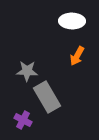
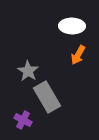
white ellipse: moved 5 px down
orange arrow: moved 1 px right, 1 px up
gray star: moved 1 px right; rotated 30 degrees clockwise
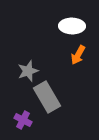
gray star: rotated 20 degrees clockwise
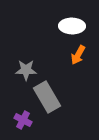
gray star: moved 2 px left, 1 px up; rotated 20 degrees clockwise
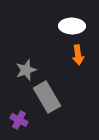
orange arrow: rotated 36 degrees counterclockwise
gray star: rotated 20 degrees counterclockwise
purple cross: moved 4 px left
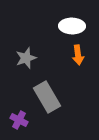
gray star: moved 12 px up
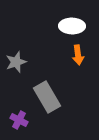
gray star: moved 10 px left, 4 px down
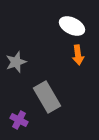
white ellipse: rotated 25 degrees clockwise
